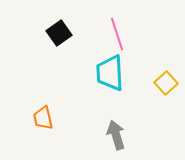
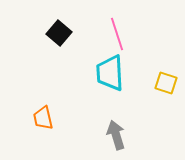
black square: rotated 15 degrees counterclockwise
yellow square: rotated 30 degrees counterclockwise
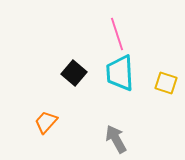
black square: moved 15 px right, 40 px down
cyan trapezoid: moved 10 px right
orange trapezoid: moved 3 px right, 4 px down; rotated 55 degrees clockwise
gray arrow: moved 4 px down; rotated 12 degrees counterclockwise
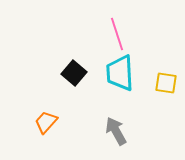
yellow square: rotated 10 degrees counterclockwise
gray arrow: moved 8 px up
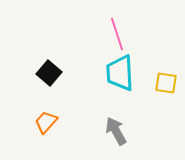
black square: moved 25 px left
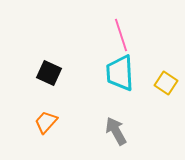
pink line: moved 4 px right, 1 px down
black square: rotated 15 degrees counterclockwise
yellow square: rotated 25 degrees clockwise
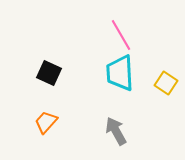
pink line: rotated 12 degrees counterclockwise
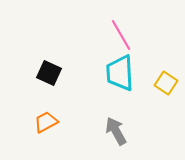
orange trapezoid: rotated 20 degrees clockwise
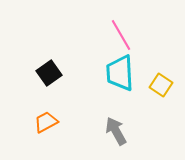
black square: rotated 30 degrees clockwise
yellow square: moved 5 px left, 2 px down
